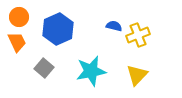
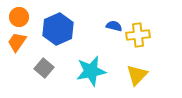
yellow cross: rotated 15 degrees clockwise
orange trapezoid: rotated 120 degrees counterclockwise
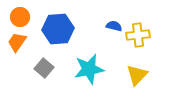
orange circle: moved 1 px right
blue hexagon: rotated 20 degrees clockwise
cyan star: moved 2 px left, 2 px up
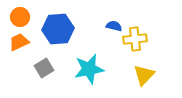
yellow cross: moved 3 px left, 4 px down
orange trapezoid: moved 2 px right; rotated 30 degrees clockwise
gray square: rotated 18 degrees clockwise
yellow triangle: moved 7 px right
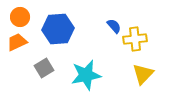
blue semicircle: rotated 35 degrees clockwise
orange trapezoid: moved 2 px left
cyan star: moved 3 px left, 6 px down
yellow triangle: moved 1 px left, 1 px up
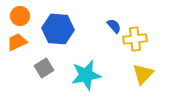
orange circle: moved 1 px up
blue hexagon: rotated 8 degrees clockwise
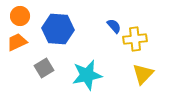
cyan star: moved 1 px right
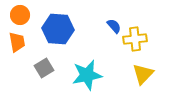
orange circle: moved 1 px up
orange trapezoid: rotated 105 degrees clockwise
